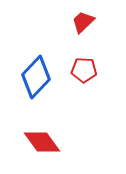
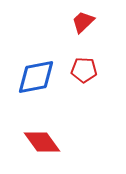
blue diamond: rotated 36 degrees clockwise
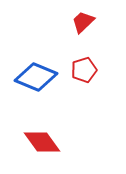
red pentagon: rotated 20 degrees counterclockwise
blue diamond: rotated 33 degrees clockwise
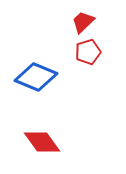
red pentagon: moved 4 px right, 18 px up
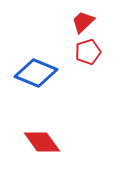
blue diamond: moved 4 px up
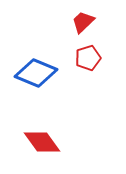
red pentagon: moved 6 px down
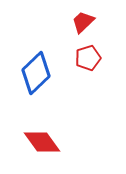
blue diamond: rotated 66 degrees counterclockwise
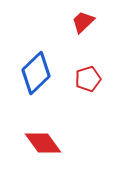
red pentagon: moved 21 px down
red diamond: moved 1 px right, 1 px down
